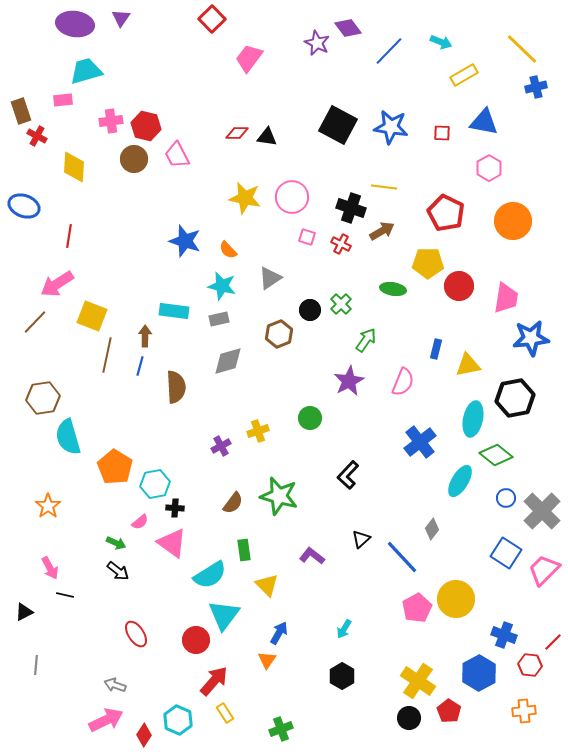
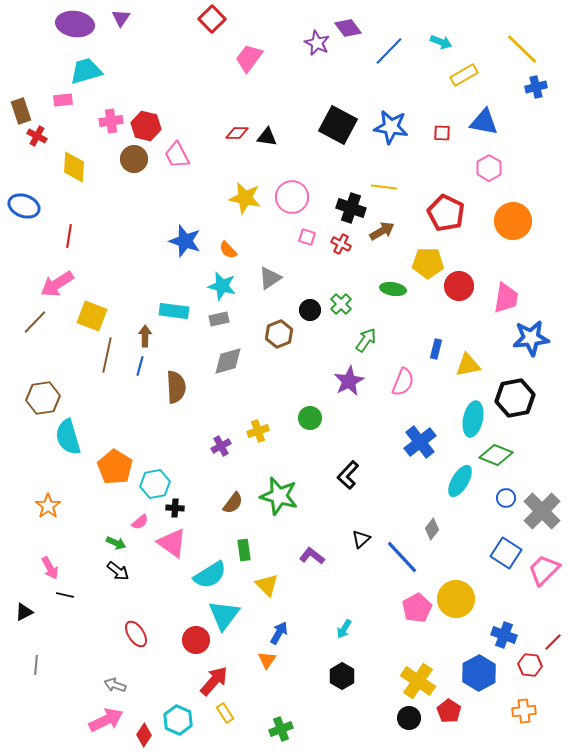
green diamond at (496, 455): rotated 16 degrees counterclockwise
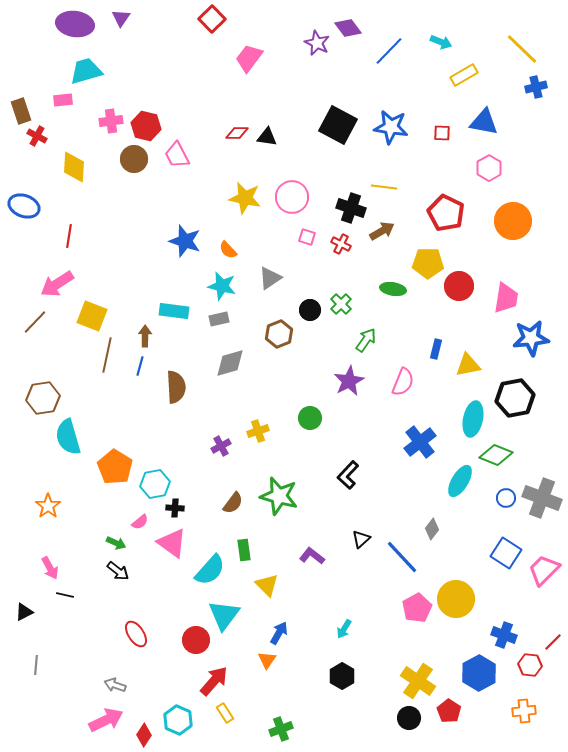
gray diamond at (228, 361): moved 2 px right, 2 px down
gray cross at (542, 511): moved 13 px up; rotated 24 degrees counterclockwise
cyan semicircle at (210, 575): moved 5 px up; rotated 16 degrees counterclockwise
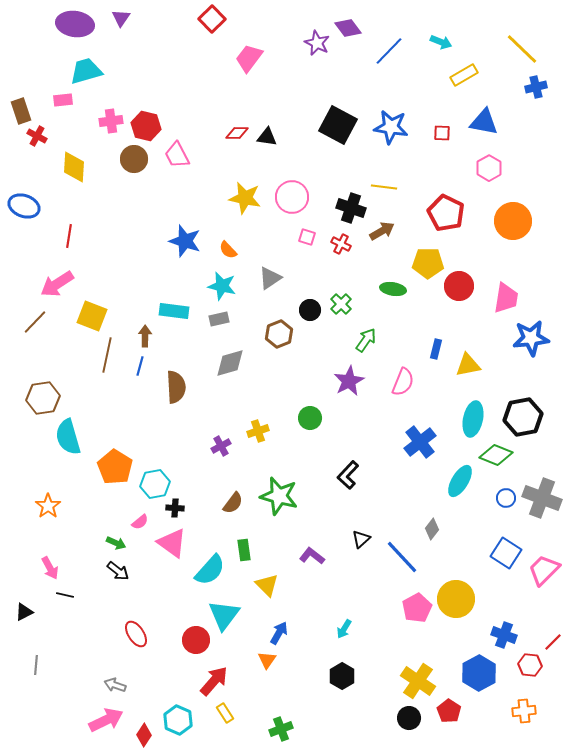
black hexagon at (515, 398): moved 8 px right, 19 px down
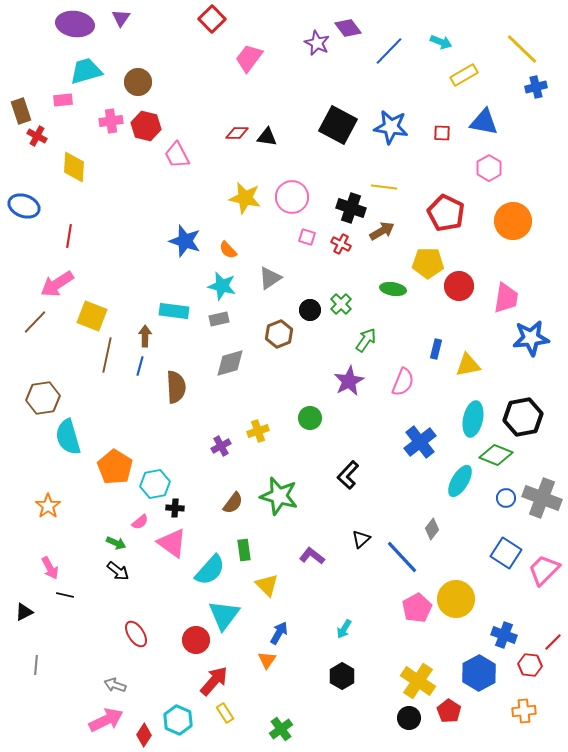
brown circle at (134, 159): moved 4 px right, 77 px up
green cross at (281, 729): rotated 15 degrees counterclockwise
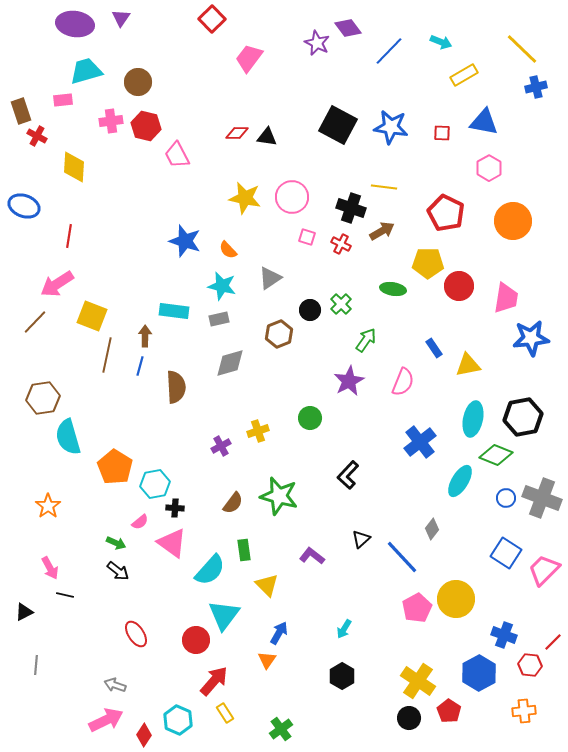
blue rectangle at (436, 349): moved 2 px left, 1 px up; rotated 48 degrees counterclockwise
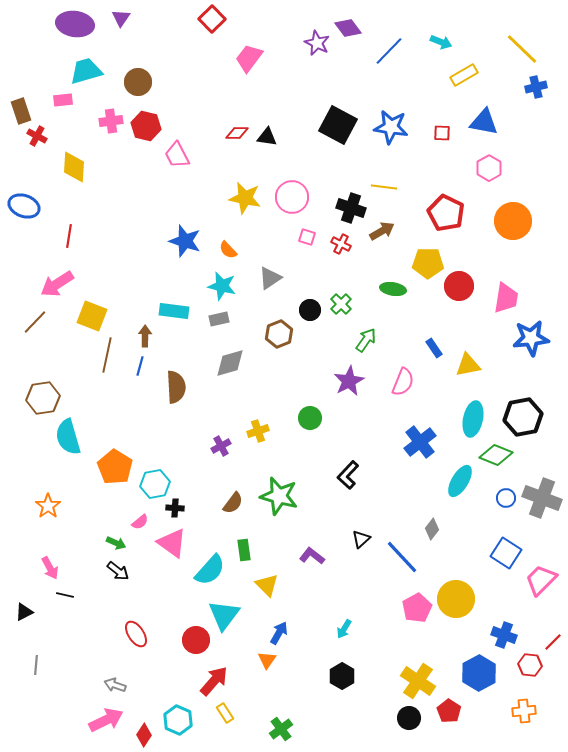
pink trapezoid at (544, 570): moved 3 px left, 10 px down
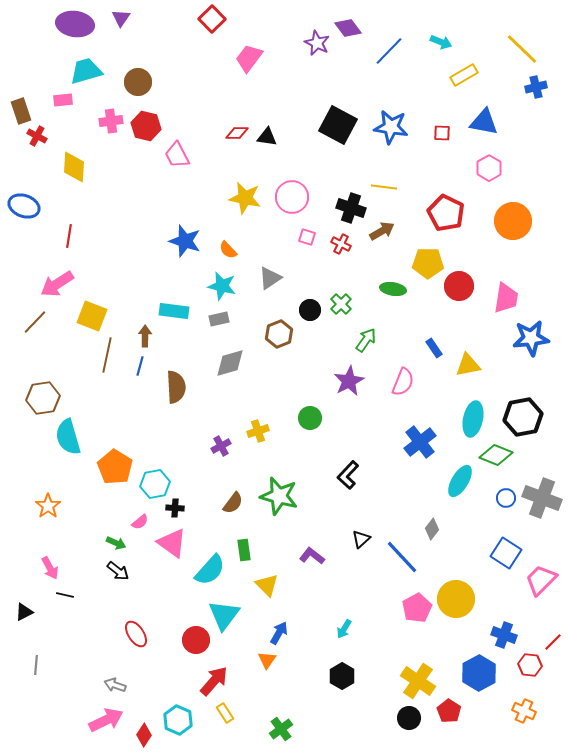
orange cross at (524, 711): rotated 30 degrees clockwise
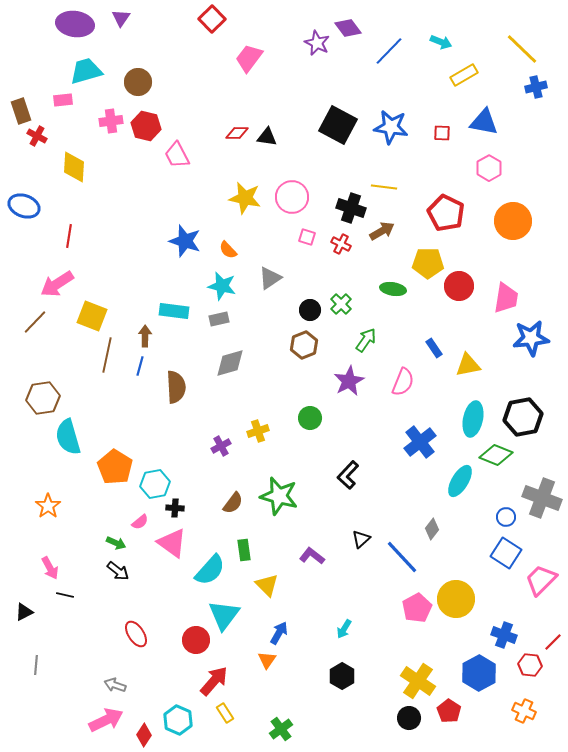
brown hexagon at (279, 334): moved 25 px right, 11 px down
blue circle at (506, 498): moved 19 px down
